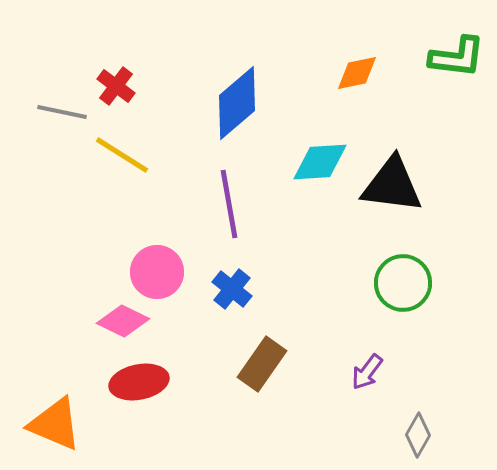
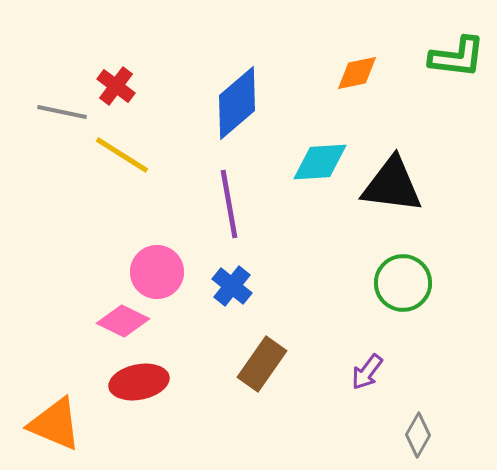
blue cross: moved 3 px up
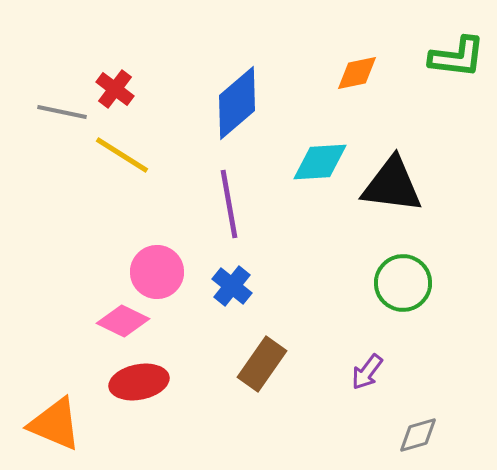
red cross: moved 1 px left, 3 px down
gray diamond: rotated 45 degrees clockwise
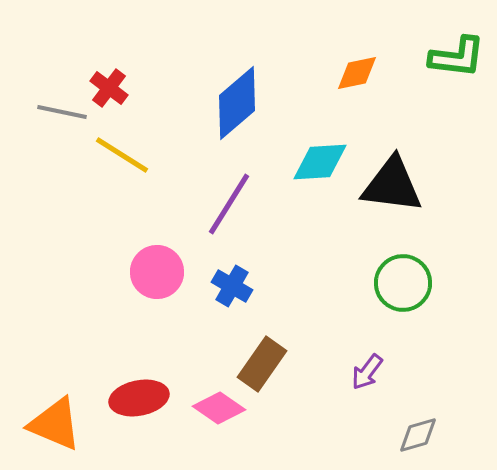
red cross: moved 6 px left, 1 px up
purple line: rotated 42 degrees clockwise
blue cross: rotated 9 degrees counterclockwise
pink diamond: moved 96 px right, 87 px down; rotated 9 degrees clockwise
red ellipse: moved 16 px down
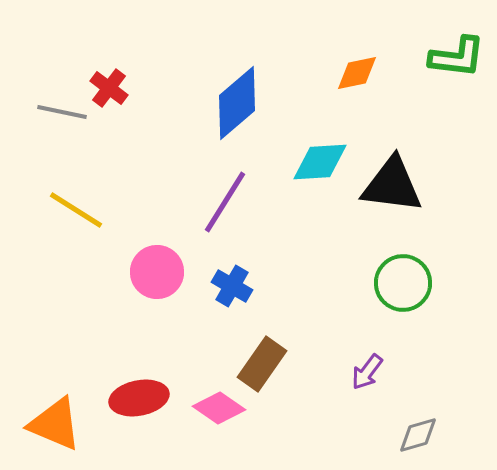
yellow line: moved 46 px left, 55 px down
purple line: moved 4 px left, 2 px up
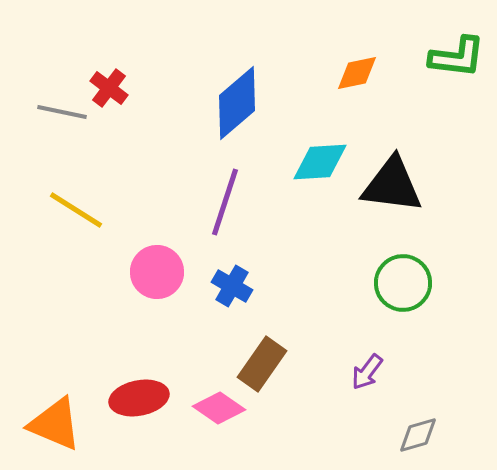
purple line: rotated 14 degrees counterclockwise
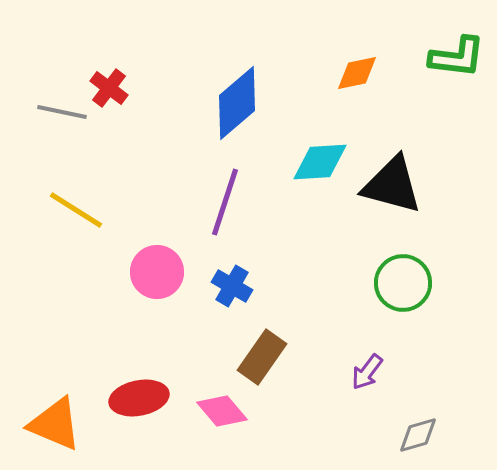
black triangle: rotated 8 degrees clockwise
brown rectangle: moved 7 px up
pink diamond: moved 3 px right, 3 px down; rotated 15 degrees clockwise
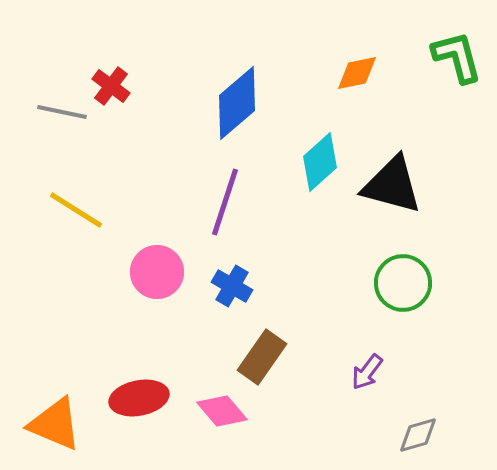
green L-shape: rotated 112 degrees counterclockwise
red cross: moved 2 px right, 2 px up
cyan diamond: rotated 38 degrees counterclockwise
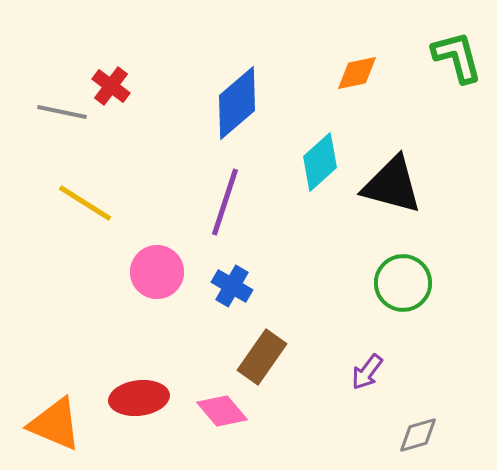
yellow line: moved 9 px right, 7 px up
red ellipse: rotated 4 degrees clockwise
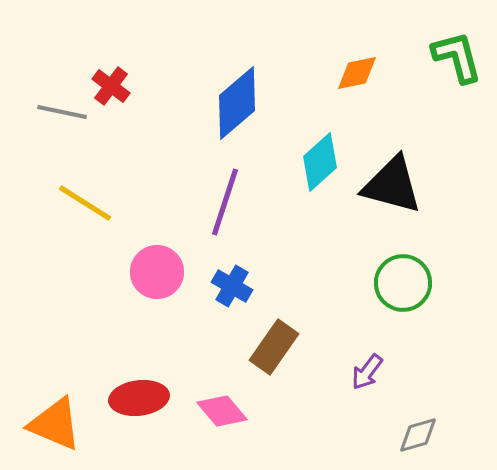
brown rectangle: moved 12 px right, 10 px up
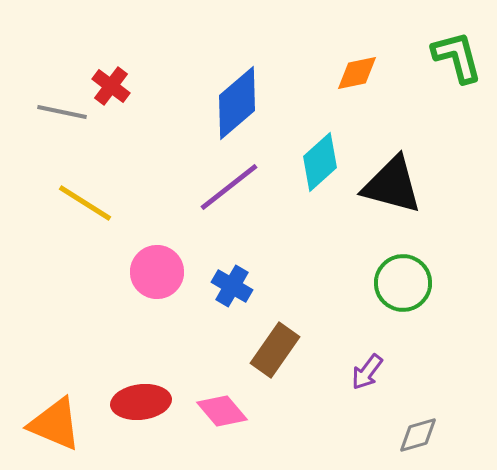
purple line: moved 4 px right, 15 px up; rotated 34 degrees clockwise
brown rectangle: moved 1 px right, 3 px down
red ellipse: moved 2 px right, 4 px down
